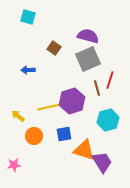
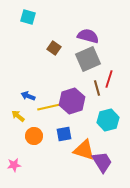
blue arrow: moved 26 px down; rotated 24 degrees clockwise
red line: moved 1 px left, 1 px up
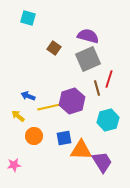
cyan square: moved 1 px down
blue square: moved 4 px down
orange triangle: moved 3 px left; rotated 15 degrees counterclockwise
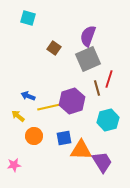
purple semicircle: rotated 85 degrees counterclockwise
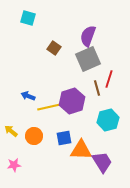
yellow arrow: moved 7 px left, 15 px down
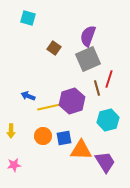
yellow arrow: rotated 128 degrees counterclockwise
orange circle: moved 9 px right
purple trapezoid: moved 3 px right
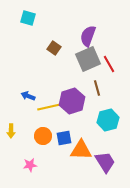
red line: moved 15 px up; rotated 48 degrees counterclockwise
pink star: moved 16 px right
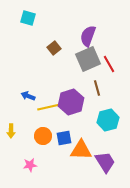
brown square: rotated 16 degrees clockwise
purple hexagon: moved 1 px left, 1 px down
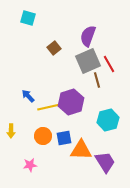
gray square: moved 2 px down
brown line: moved 8 px up
blue arrow: rotated 24 degrees clockwise
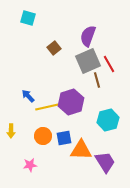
yellow line: moved 2 px left
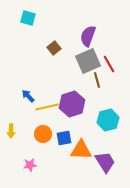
purple hexagon: moved 1 px right, 2 px down
orange circle: moved 2 px up
